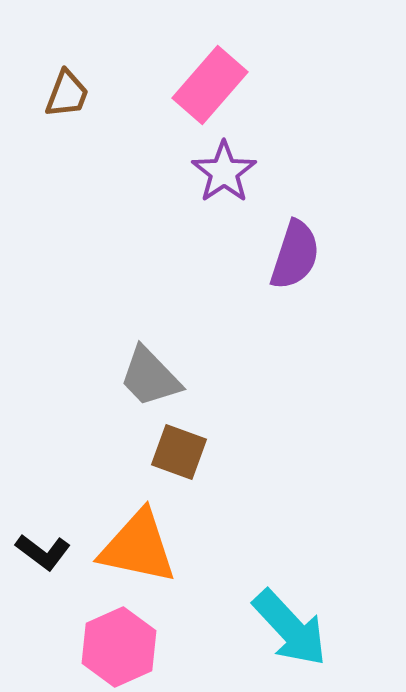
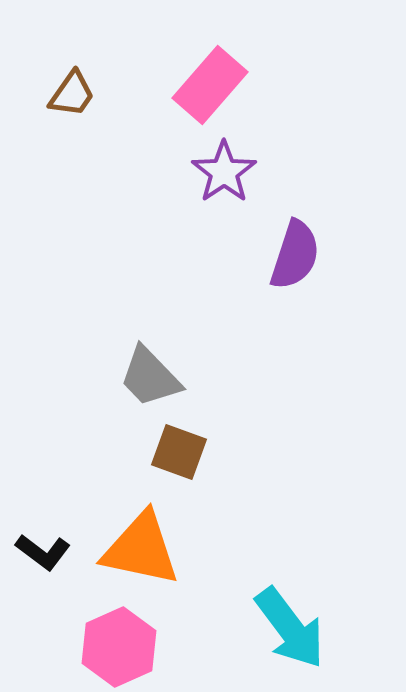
brown trapezoid: moved 5 px right; rotated 14 degrees clockwise
orange triangle: moved 3 px right, 2 px down
cyan arrow: rotated 6 degrees clockwise
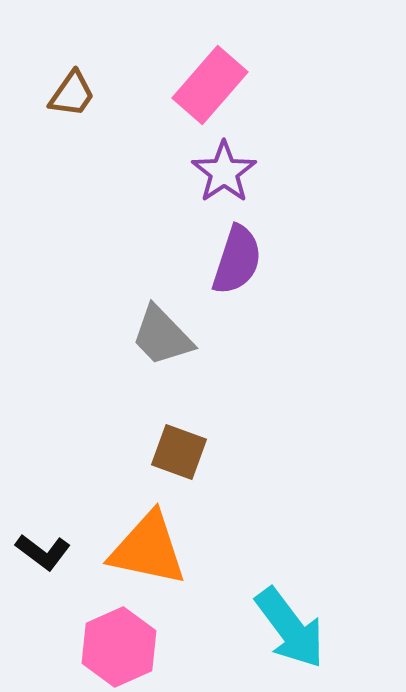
purple semicircle: moved 58 px left, 5 px down
gray trapezoid: moved 12 px right, 41 px up
orange triangle: moved 7 px right
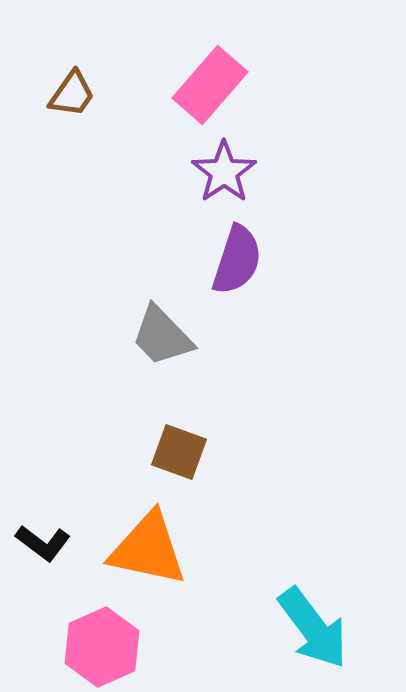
black L-shape: moved 9 px up
cyan arrow: moved 23 px right
pink hexagon: moved 17 px left
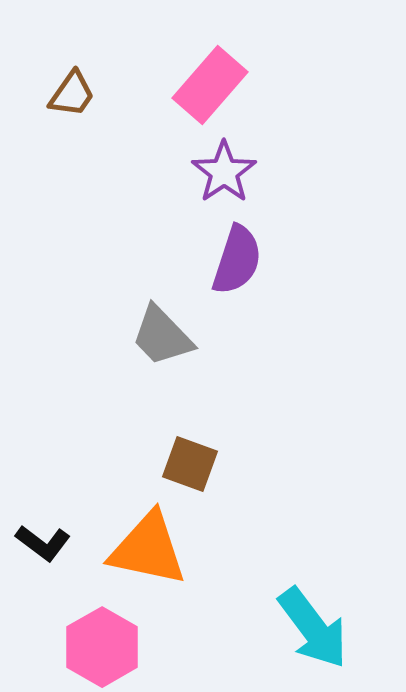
brown square: moved 11 px right, 12 px down
pink hexagon: rotated 6 degrees counterclockwise
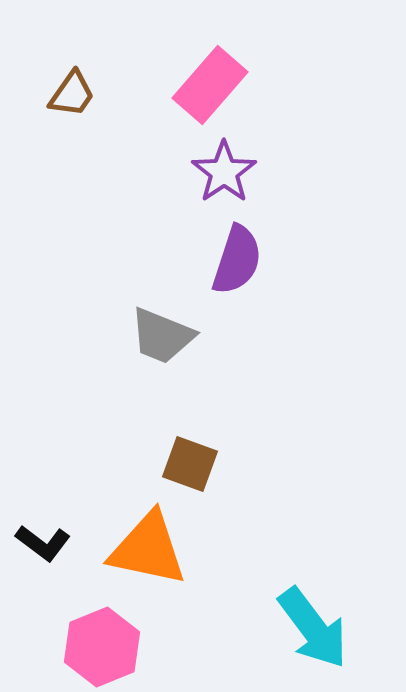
gray trapezoid: rotated 24 degrees counterclockwise
pink hexagon: rotated 8 degrees clockwise
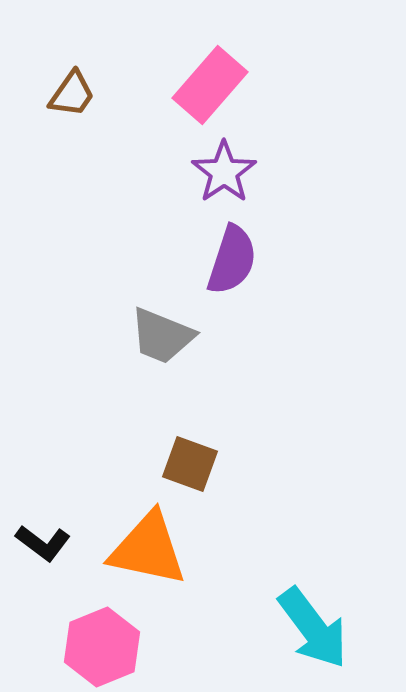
purple semicircle: moved 5 px left
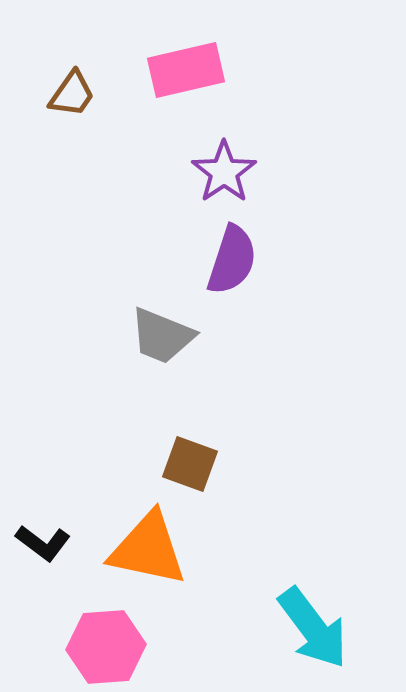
pink rectangle: moved 24 px left, 15 px up; rotated 36 degrees clockwise
pink hexagon: moved 4 px right; rotated 18 degrees clockwise
